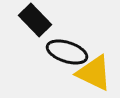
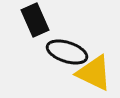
black rectangle: rotated 20 degrees clockwise
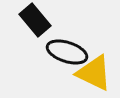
black rectangle: rotated 16 degrees counterclockwise
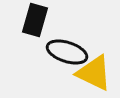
black rectangle: rotated 56 degrees clockwise
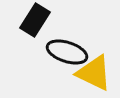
black rectangle: rotated 16 degrees clockwise
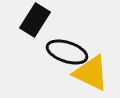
yellow triangle: moved 3 px left
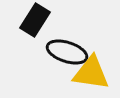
yellow triangle: rotated 18 degrees counterclockwise
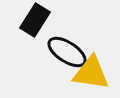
black ellipse: rotated 15 degrees clockwise
